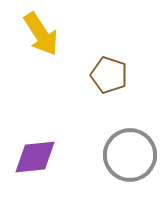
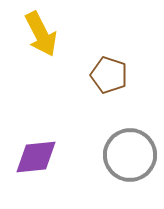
yellow arrow: rotated 6 degrees clockwise
purple diamond: moved 1 px right
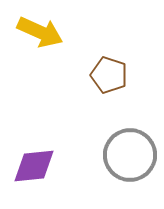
yellow arrow: moved 1 px left, 2 px up; rotated 39 degrees counterclockwise
purple diamond: moved 2 px left, 9 px down
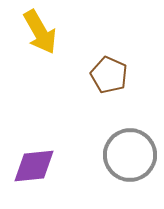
yellow arrow: rotated 36 degrees clockwise
brown pentagon: rotated 6 degrees clockwise
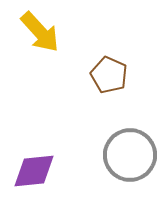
yellow arrow: rotated 12 degrees counterclockwise
purple diamond: moved 5 px down
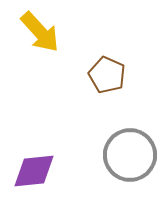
brown pentagon: moved 2 px left
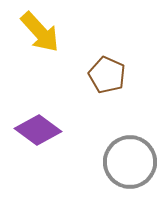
gray circle: moved 7 px down
purple diamond: moved 4 px right, 41 px up; rotated 42 degrees clockwise
